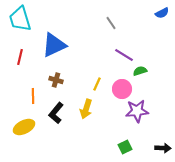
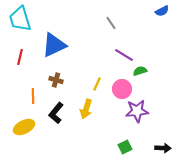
blue semicircle: moved 2 px up
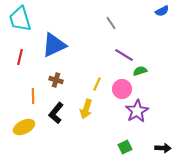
purple star: rotated 25 degrees counterclockwise
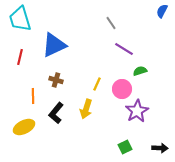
blue semicircle: rotated 144 degrees clockwise
purple line: moved 6 px up
black arrow: moved 3 px left
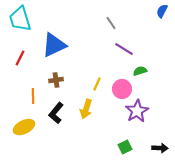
red line: moved 1 px down; rotated 14 degrees clockwise
brown cross: rotated 24 degrees counterclockwise
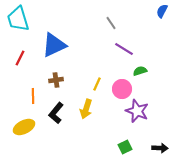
cyan trapezoid: moved 2 px left
purple star: rotated 20 degrees counterclockwise
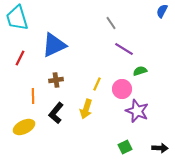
cyan trapezoid: moved 1 px left, 1 px up
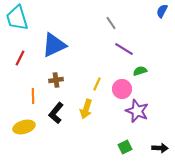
yellow ellipse: rotated 10 degrees clockwise
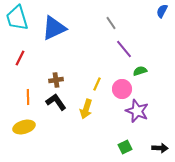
blue triangle: moved 17 px up
purple line: rotated 18 degrees clockwise
orange line: moved 5 px left, 1 px down
black L-shape: moved 11 px up; rotated 105 degrees clockwise
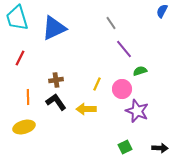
yellow arrow: rotated 72 degrees clockwise
